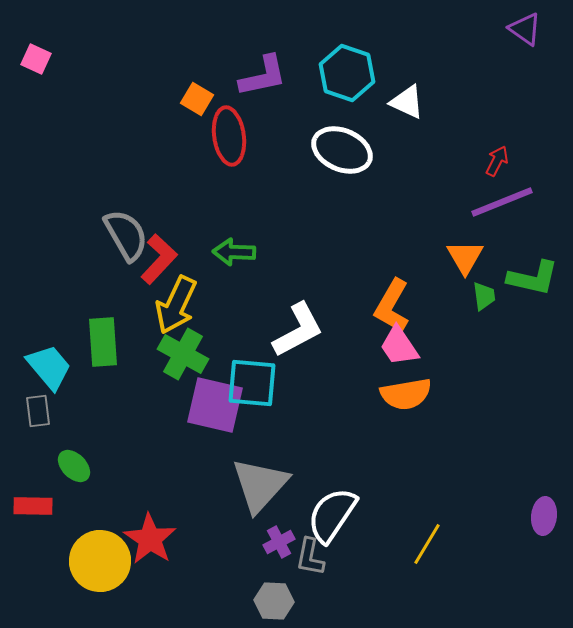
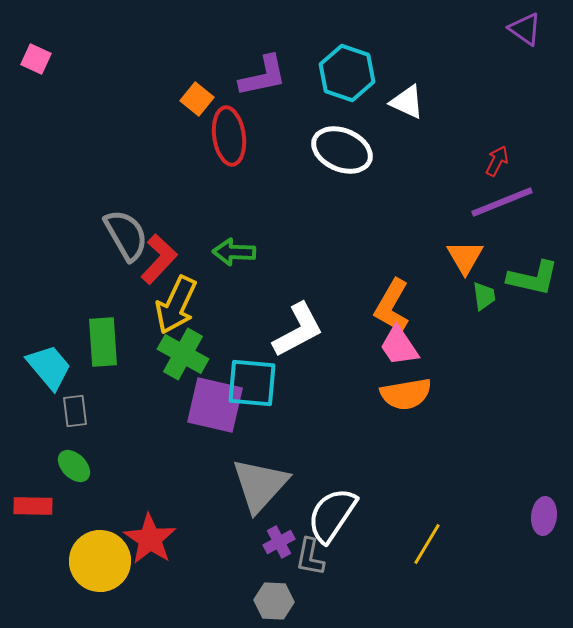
orange square: rotated 8 degrees clockwise
gray rectangle: moved 37 px right
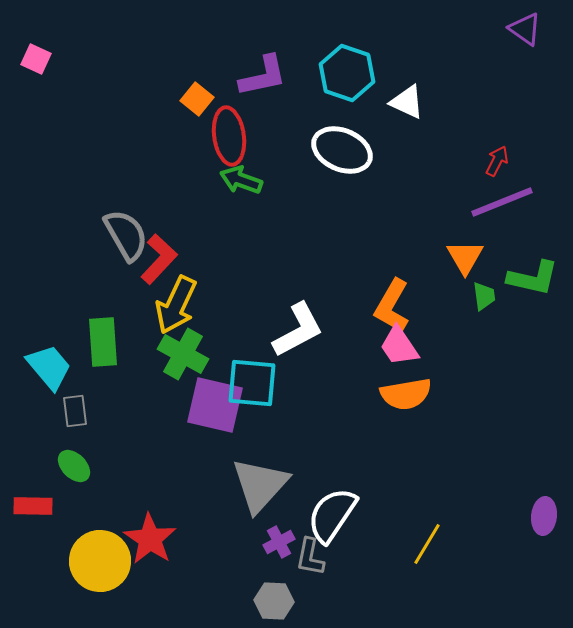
green arrow: moved 7 px right, 72 px up; rotated 18 degrees clockwise
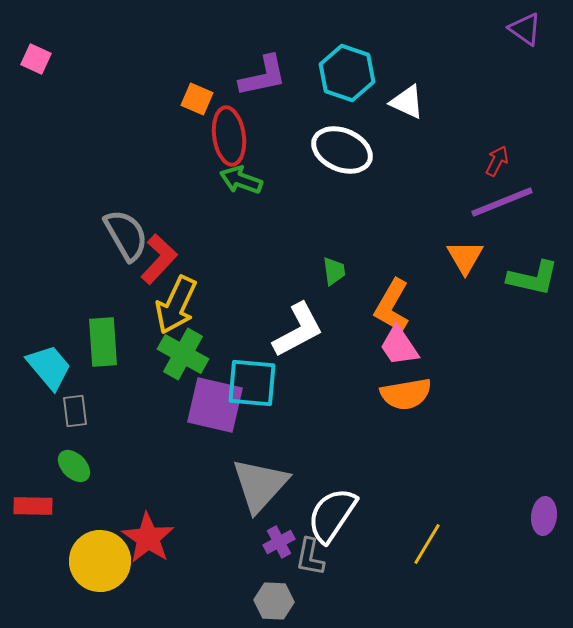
orange square: rotated 16 degrees counterclockwise
green trapezoid: moved 150 px left, 25 px up
red star: moved 2 px left, 1 px up
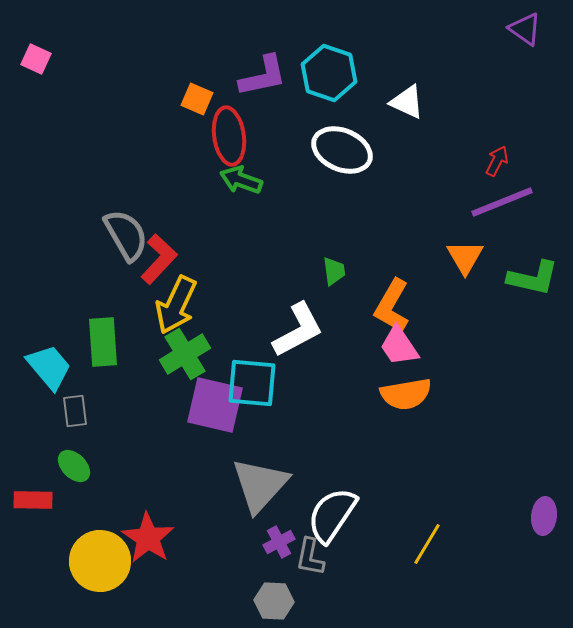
cyan hexagon: moved 18 px left
green cross: moved 2 px right; rotated 30 degrees clockwise
red rectangle: moved 6 px up
